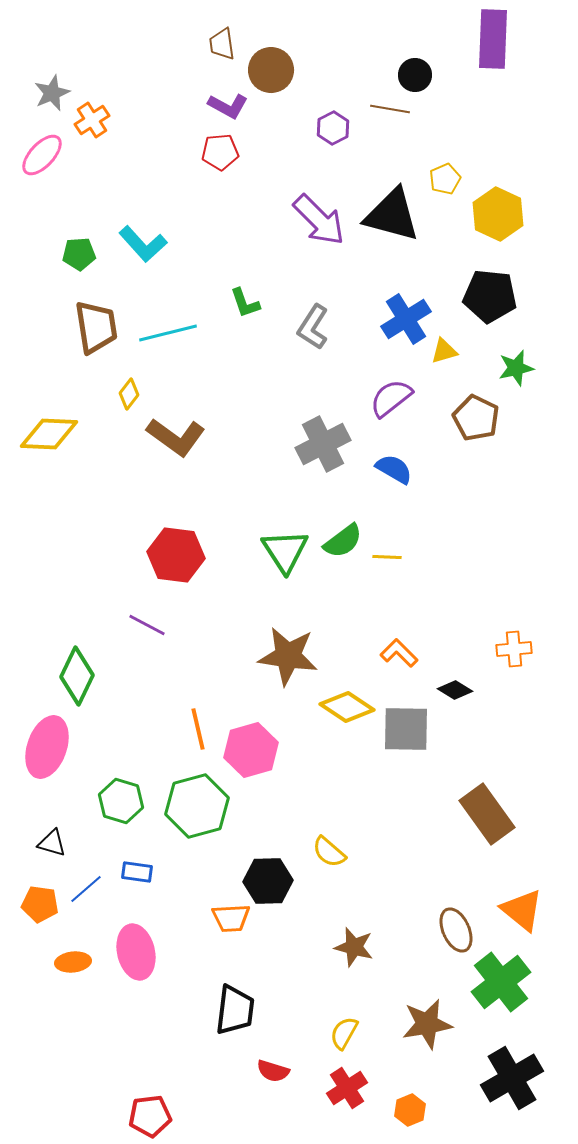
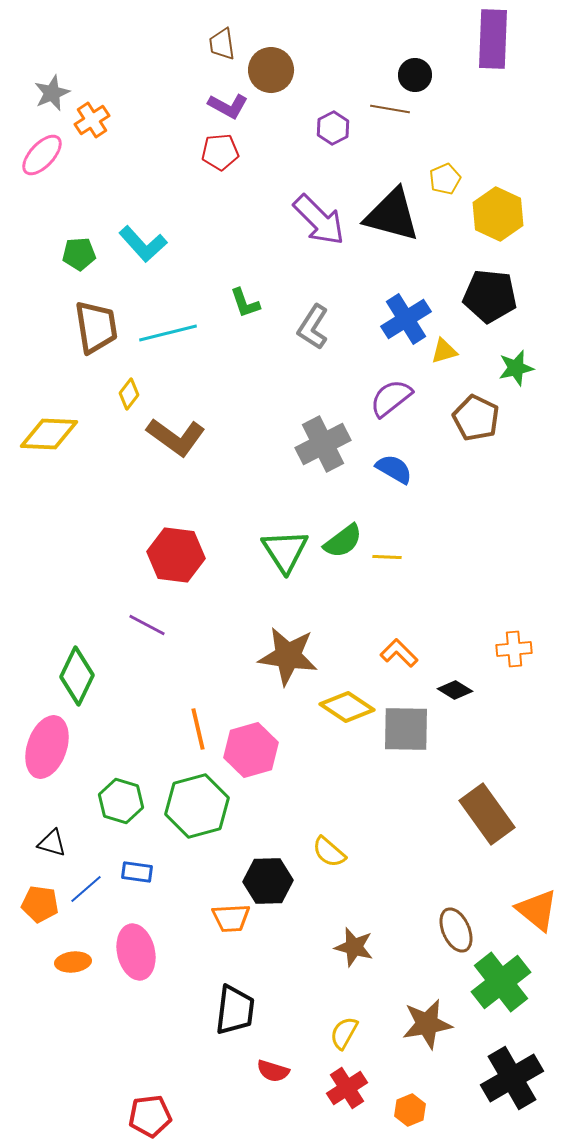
orange triangle at (522, 910): moved 15 px right
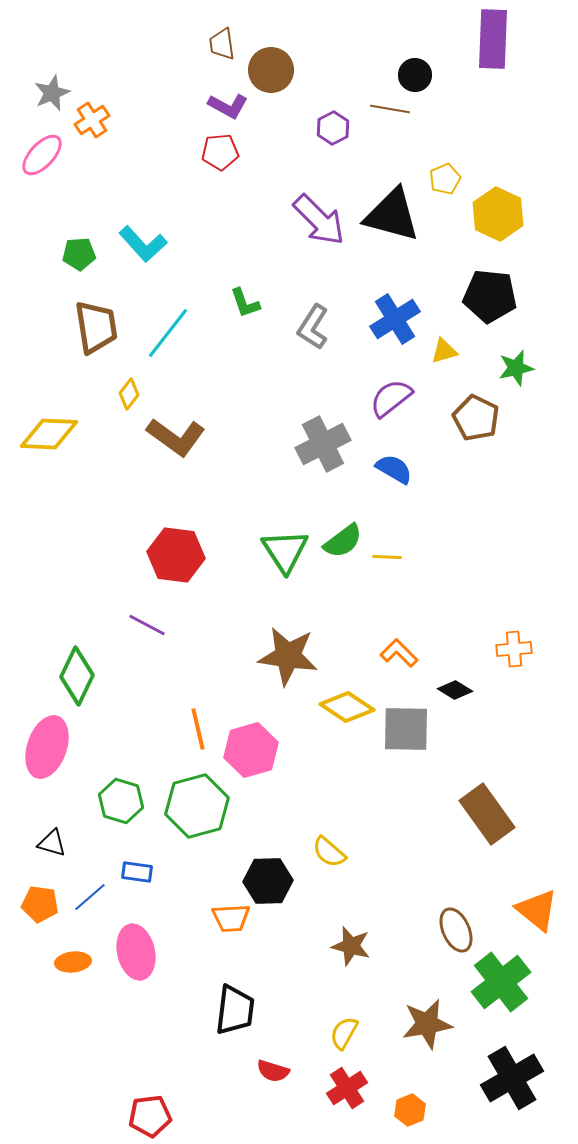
blue cross at (406, 319): moved 11 px left
cyan line at (168, 333): rotated 38 degrees counterclockwise
blue line at (86, 889): moved 4 px right, 8 px down
brown star at (354, 947): moved 3 px left, 1 px up
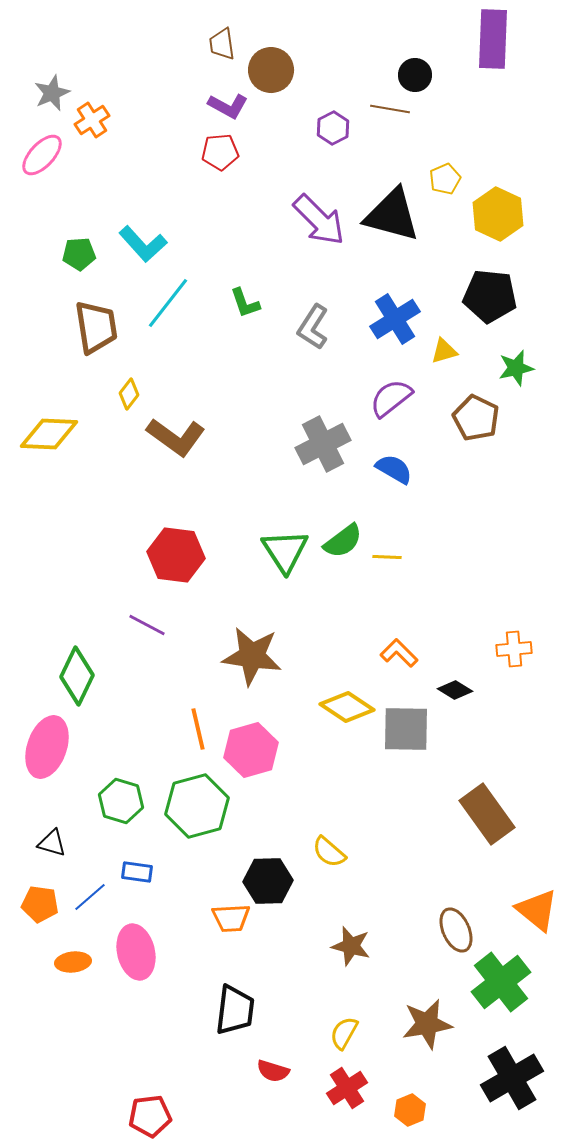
cyan line at (168, 333): moved 30 px up
brown star at (288, 656): moved 36 px left
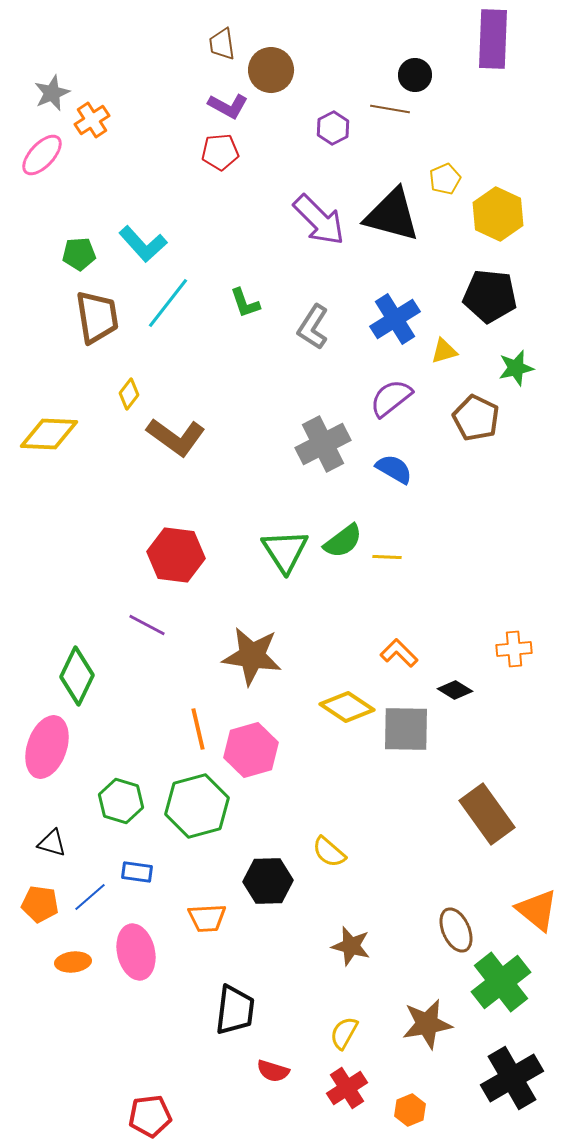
brown trapezoid at (96, 327): moved 1 px right, 10 px up
orange trapezoid at (231, 918): moved 24 px left
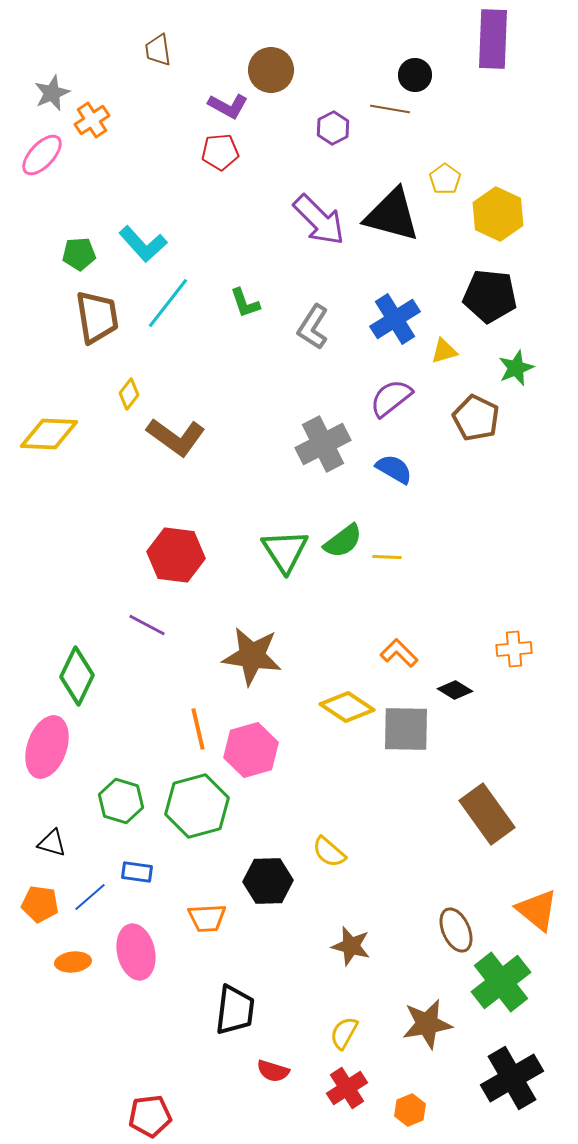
brown trapezoid at (222, 44): moved 64 px left, 6 px down
yellow pentagon at (445, 179): rotated 12 degrees counterclockwise
green star at (516, 368): rotated 9 degrees counterclockwise
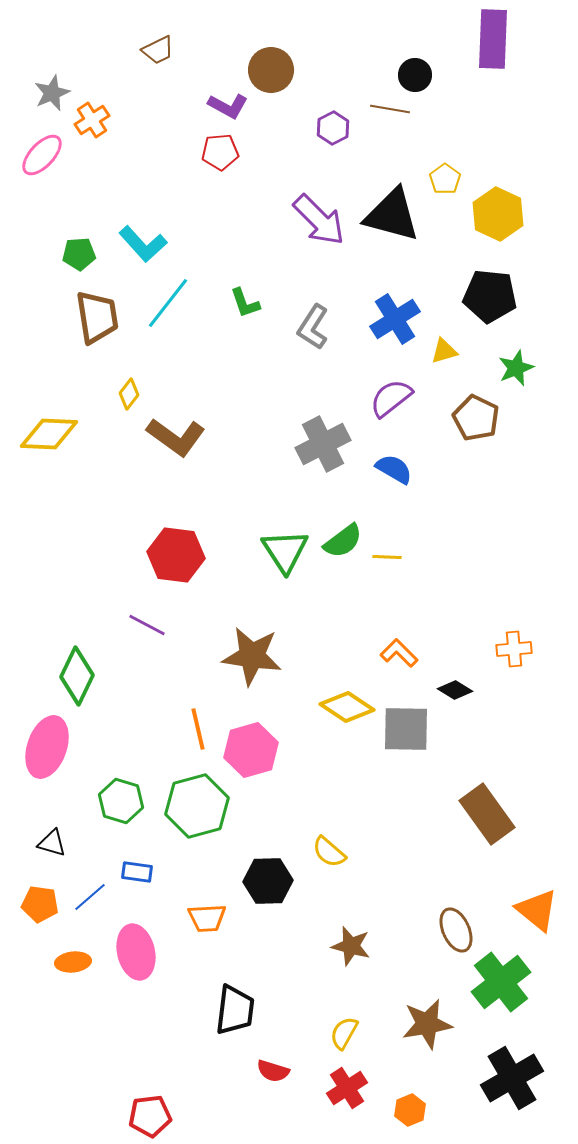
brown trapezoid at (158, 50): rotated 108 degrees counterclockwise
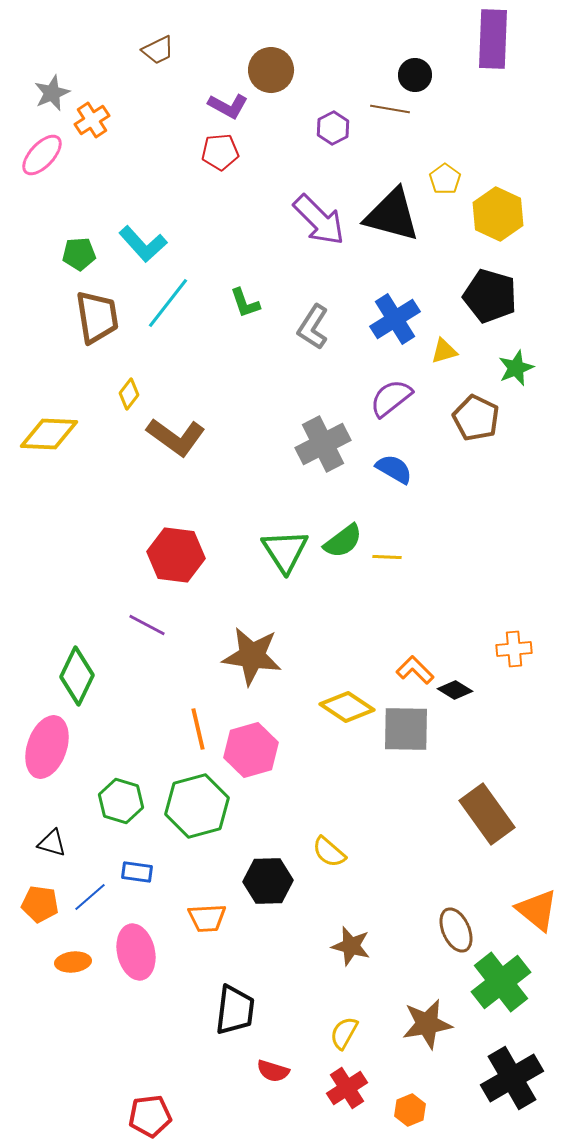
black pentagon at (490, 296): rotated 10 degrees clockwise
orange L-shape at (399, 653): moved 16 px right, 17 px down
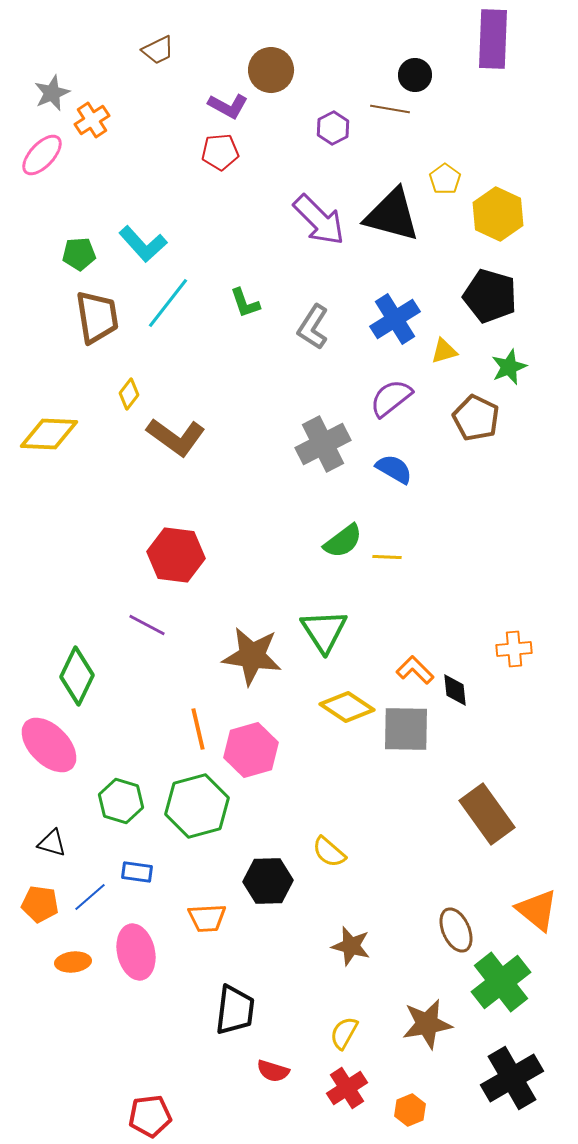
green star at (516, 368): moved 7 px left, 1 px up
green triangle at (285, 551): moved 39 px right, 80 px down
black diamond at (455, 690): rotated 52 degrees clockwise
pink ellipse at (47, 747): moved 2 px right, 2 px up; rotated 64 degrees counterclockwise
